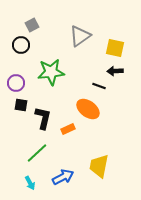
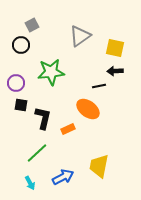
black line: rotated 32 degrees counterclockwise
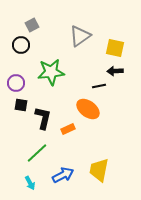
yellow trapezoid: moved 4 px down
blue arrow: moved 2 px up
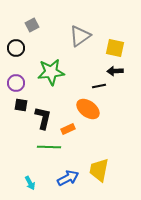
black circle: moved 5 px left, 3 px down
green line: moved 12 px right, 6 px up; rotated 45 degrees clockwise
blue arrow: moved 5 px right, 3 px down
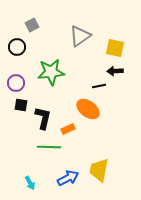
black circle: moved 1 px right, 1 px up
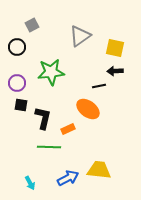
purple circle: moved 1 px right
yellow trapezoid: rotated 85 degrees clockwise
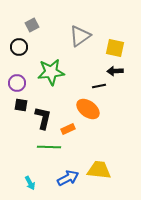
black circle: moved 2 px right
